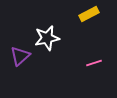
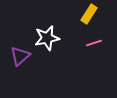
yellow rectangle: rotated 30 degrees counterclockwise
pink line: moved 20 px up
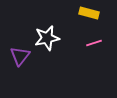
yellow rectangle: moved 1 px up; rotated 72 degrees clockwise
purple triangle: rotated 10 degrees counterclockwise
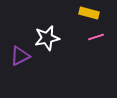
pink line: moved 2 px right, 6 px up
purple triangle: rotated 25 degrees clockwise
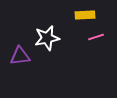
yellow rectangle: moved 4 px left, 2 px down; rotated 18 degrees counterclockwise
purple triangle: rotated 20 degrees clockwise
